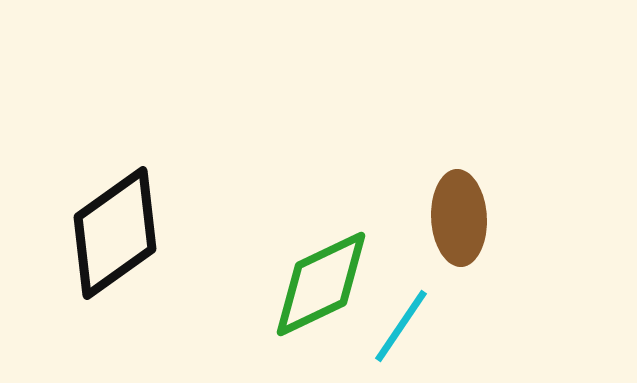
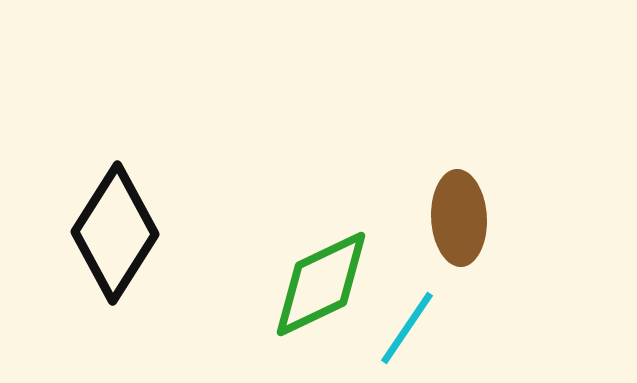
black diamond: rotated 22 degrees counterclockwise
cyan line: moved 6 px right, 2 px down
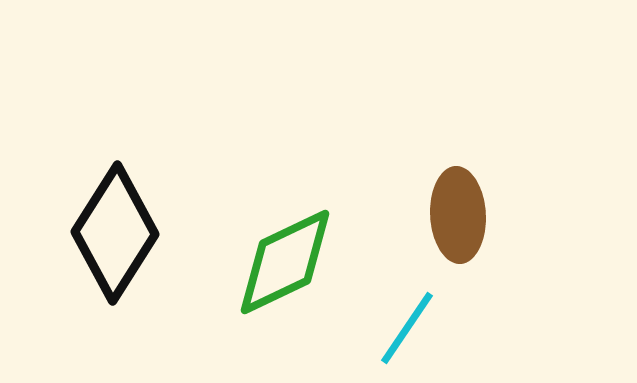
brown ellipse: moved 1 px left, 3 px up
green diamond: moved 36 px left, 22 px up
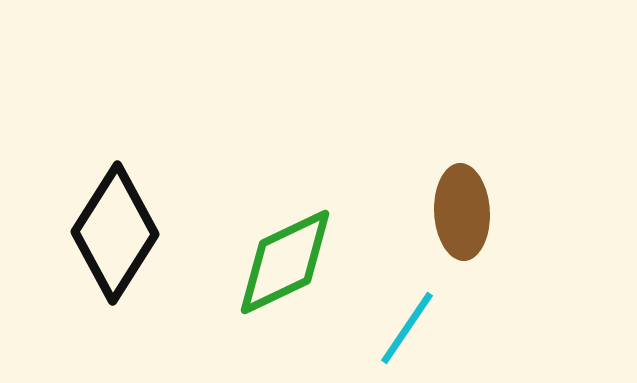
brown ellipse: moved 4 px right, 3 px up
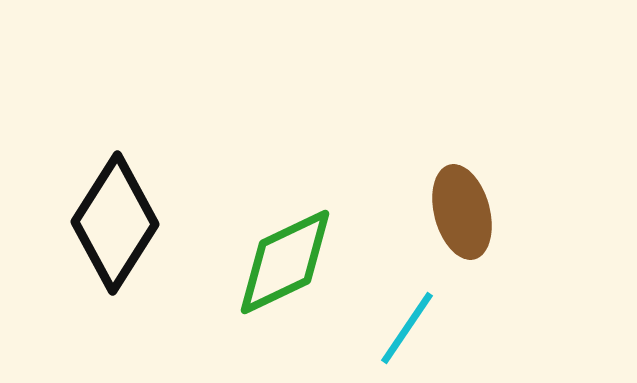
brown ellipse: rotated 12 degrees counterclockwise
black diamond: moved 10 px up
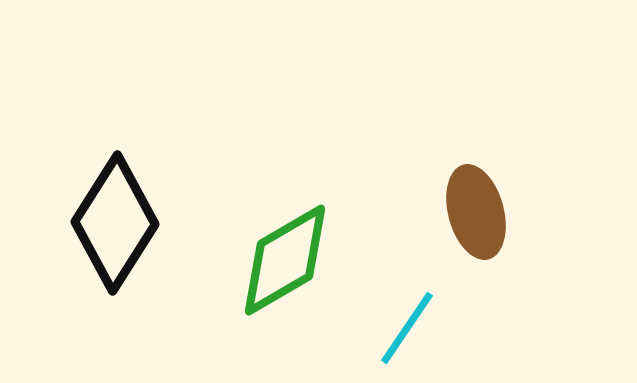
brown ellipse: moved 14 px right
green diamond: moved 2 px up; rotated 5 degrees counterclockwise
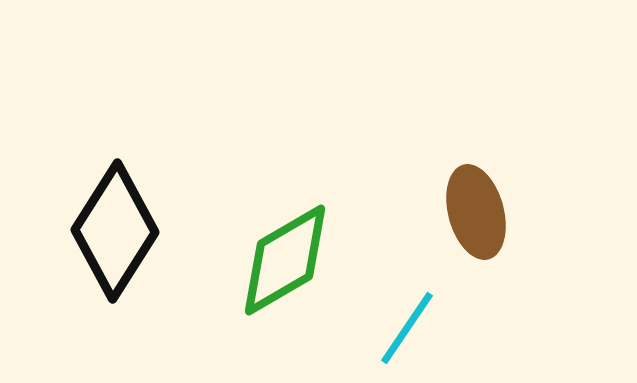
black diamond: moved 8 px down
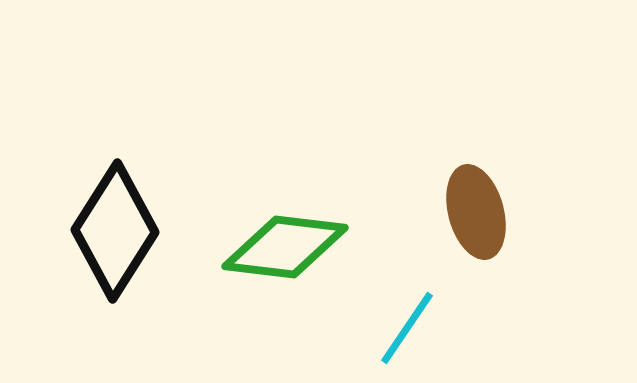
green diamond: moved 13 px up; rotated 37 degrees clockwise
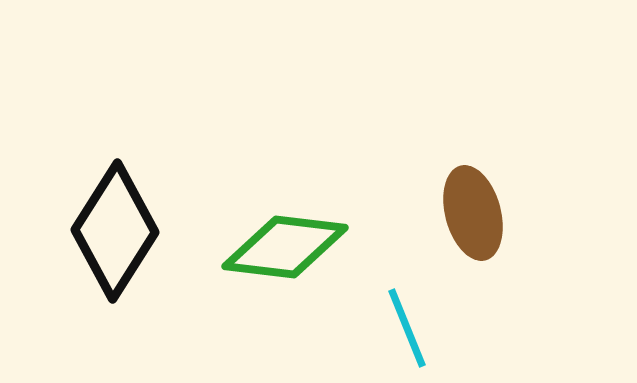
brown ellipse: moved 3 px left, 1 px down
cyan line: rotated 56 degrees counterclockwise
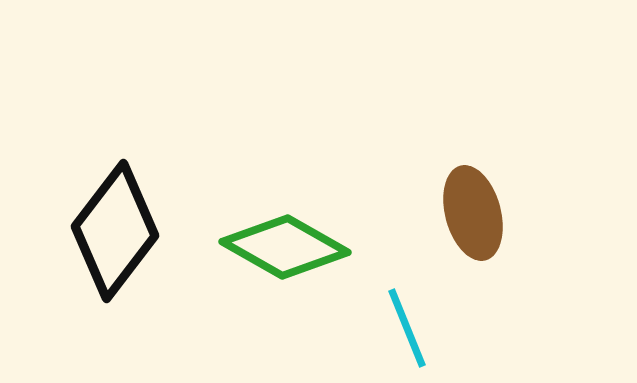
black diamond: rotated 5 degrees clockwise
green diamond: rotated 23 degrees clockwise
